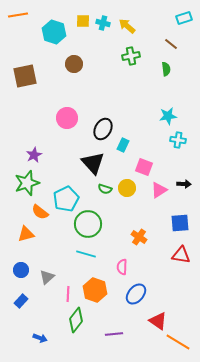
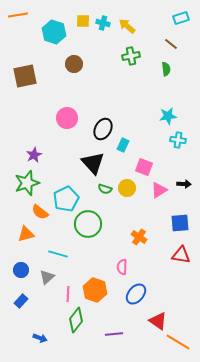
cyan rectangle at (184, 18): moved 3 px left
cyan line at (86, 254): moved 28 px left
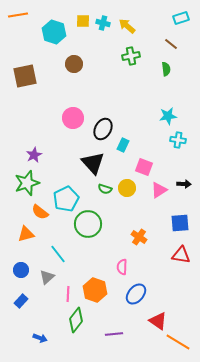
pink circle at (67, 118): moved 6 px right
cyan line at (58, 254): rotated 36 degrees clockwise
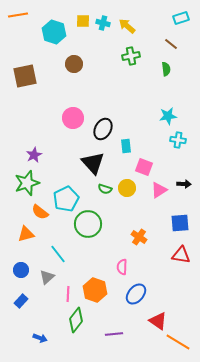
cyan rectangle at (123, 145): moved 3 px right, 1 px down; rotated 32 degrees counterclockwise
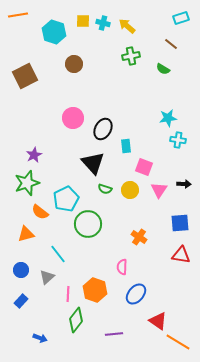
green semicircle at (166, 69): moved 3 px left; rotated 128 degrees clockwise
brown square at (25, 76): rotated 15 degrees counterclockwise
cyan star at (168, 116): moved 2 px down
yellow circle at (127, 188): moved 3 px right, 2 px down
pink triangle at (159, 190): rotated 24 degrees counterclockwise
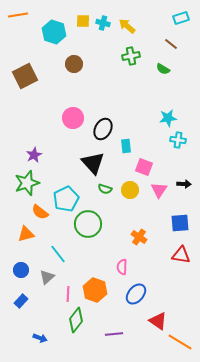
orange line at (178, 342): moved 2 px right
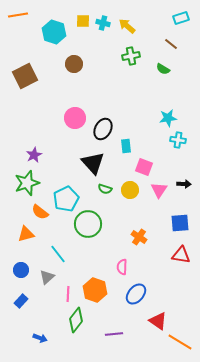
pink circle at (73, 118): moved 2 px right
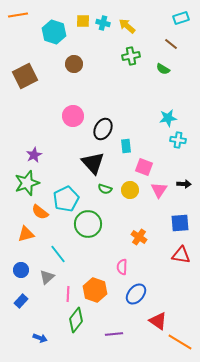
pink circle at (75, 118): moved 2 px left, 2 px up
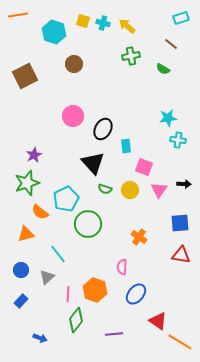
yellow square at (83, 21): rotated 16 degrees clockwise
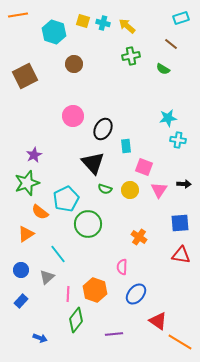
orange triangle at (26, 234): rotated 18 degrees counterclockwise
